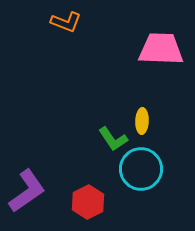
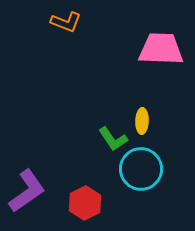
red hexagon: moved 3 px left, 1 px down
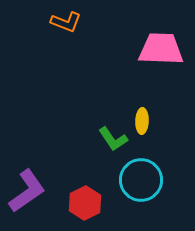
cyan circle: moved 11 px down
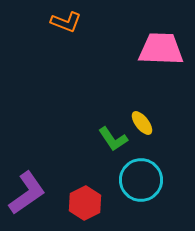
yellow ellipse: moved 2 px down; rotated 40 degrees counterclockwise
purple L-shape: moved 2 px down
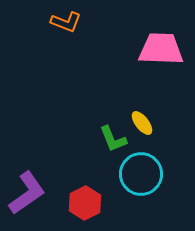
green L-shape: rotated 12 degrees clockwise
cyan circle: moved 6 px up
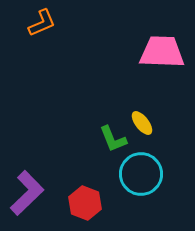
orange L-shape: moved 24 px left, 1 px down; rotated 44 degrees counterclockwise
pink trapezoid: moved 1 px right, 3 px down
purple L-shape: rotated 9 degrees counterclockwise
red hexagon: rotated 12 degrees counterclockwise
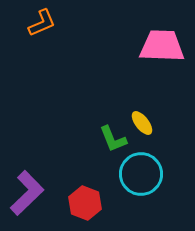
pink trapezoid: moved 6 px up
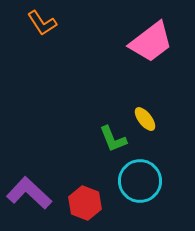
orange L-shape: rotated 80 degrees clockwise
pink trapezoid: moved 11 px left, 4 px up; rotated 141 degrees clockwise
yellow ellipse: moved 3 px right, 4 px up
cyan circle: moved 1 px left, 7 px down
purple L-shape: moved 2 px right; rotated 93 degrees counterclockwise
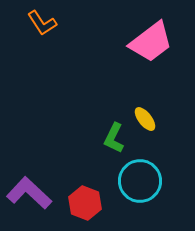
green L-shape: moved 1 px right, 1 px up; rotated 48 degrees clockwise
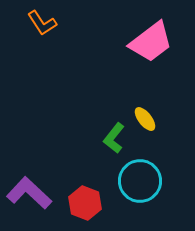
green L-shape: rotated 12 degrees clockwise
